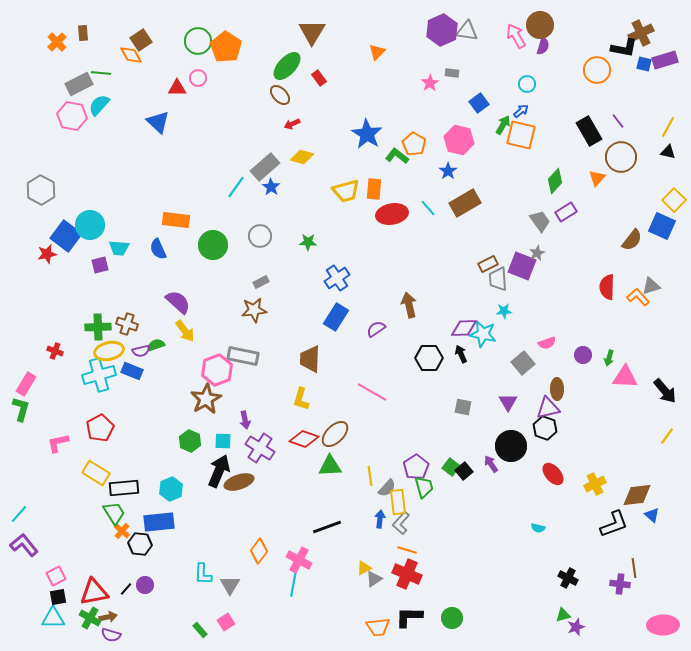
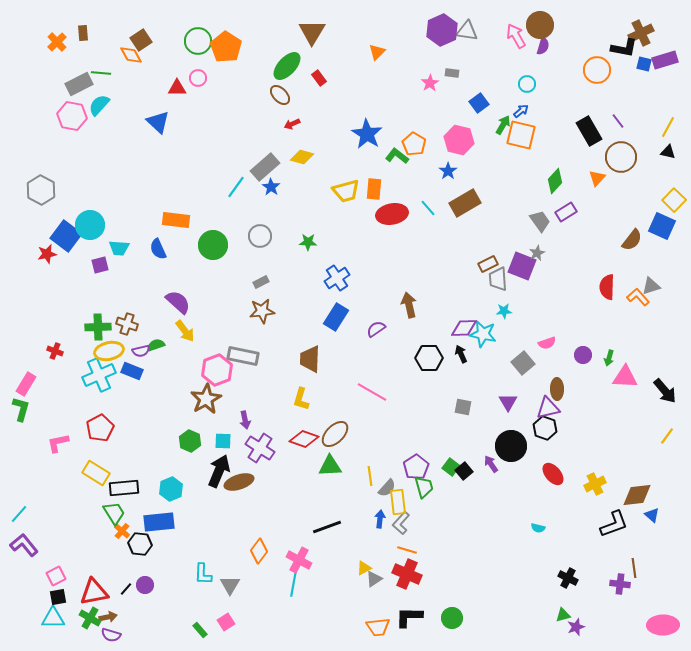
brown star at (254, 310): moved 8 px right, 1 px down
cyan cross at (99, 375): rotated 8 degrees counterclockwise
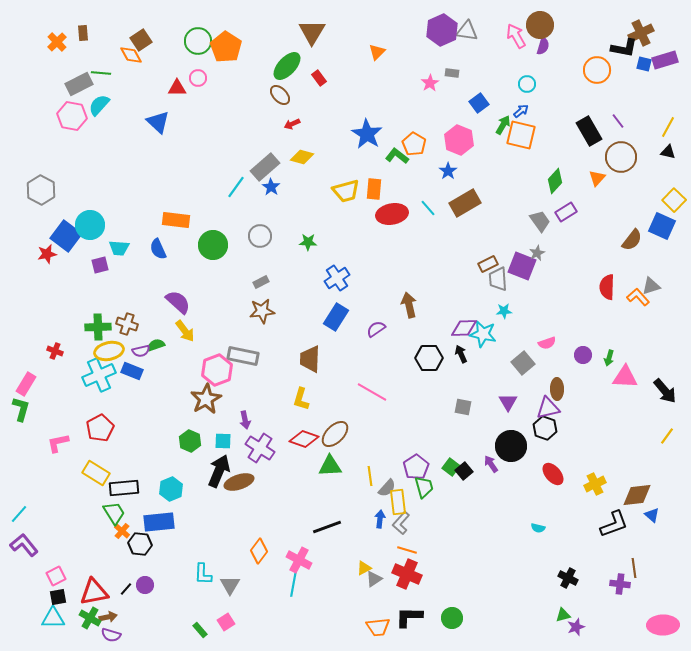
pink hexagon at (459, 140): rotated 8 degrees clockwise
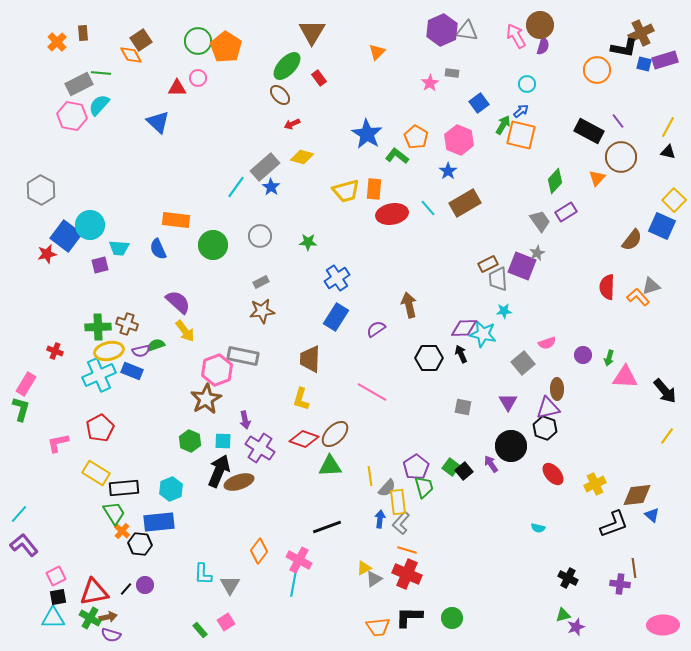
black rectangle at (589, 131): rotated 32 degrees counterclockwise
orange pentagon at (414, 144): moved 2 px right, 7 px up
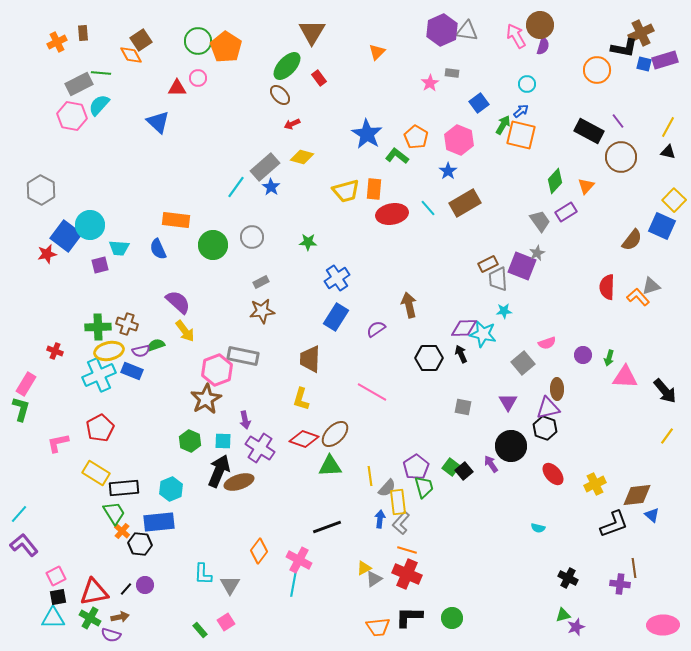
orange cross at (57, 42): rotated 18 degrees clockwise
orange triangle at (597, 178): moved 11 px left, 8 px down
gray circle at (260, 236): moved 8 px left, 1 px down
brown arrow at (108, 617): moved 12 px right
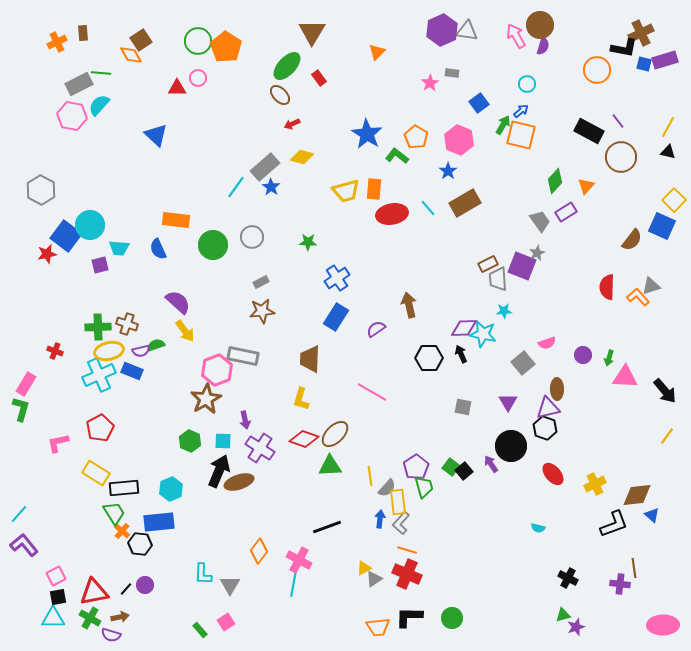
blue triangle at (158, 122): moved 2 px left, 13 px down
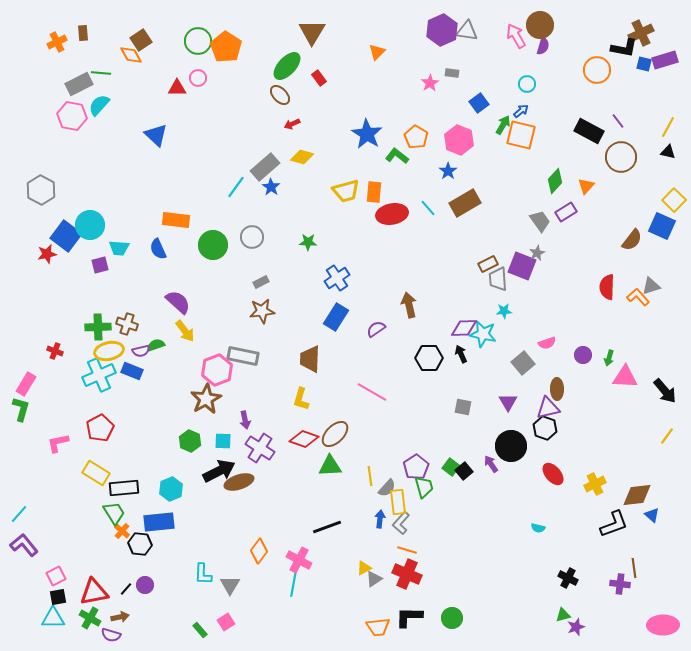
orange rectangle at (374, 189): moved 3 px down
black arrow at (219, 471): rotated 40 degrees clockwise
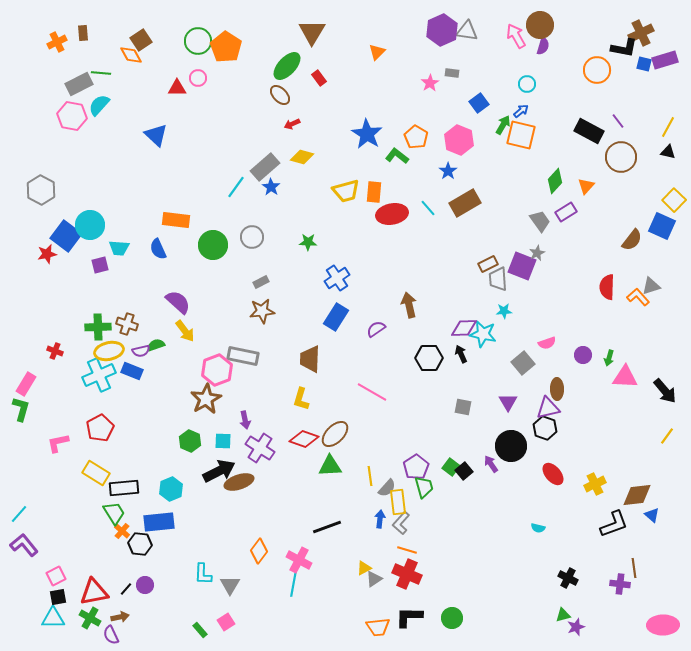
purple semicircle at (111, 635): rotated 48 degrees clockwise
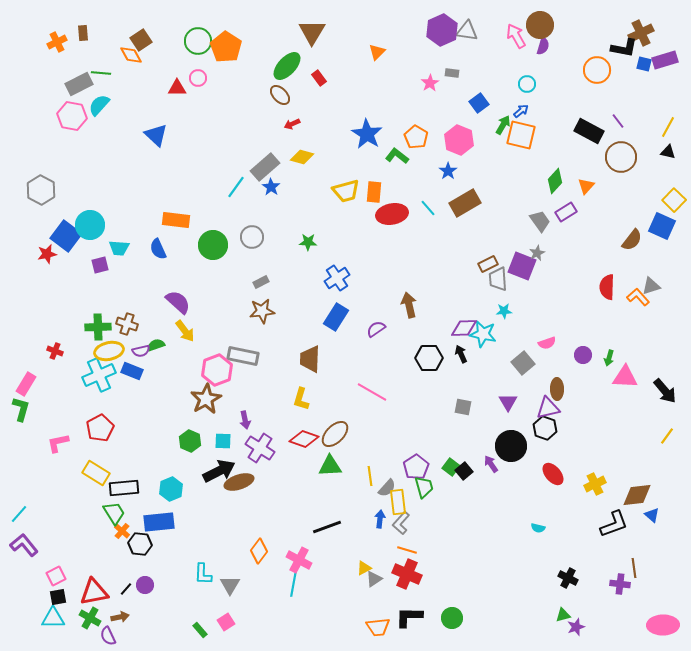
purple semicircle at (111, 635): moved 3 px left, 1 px down
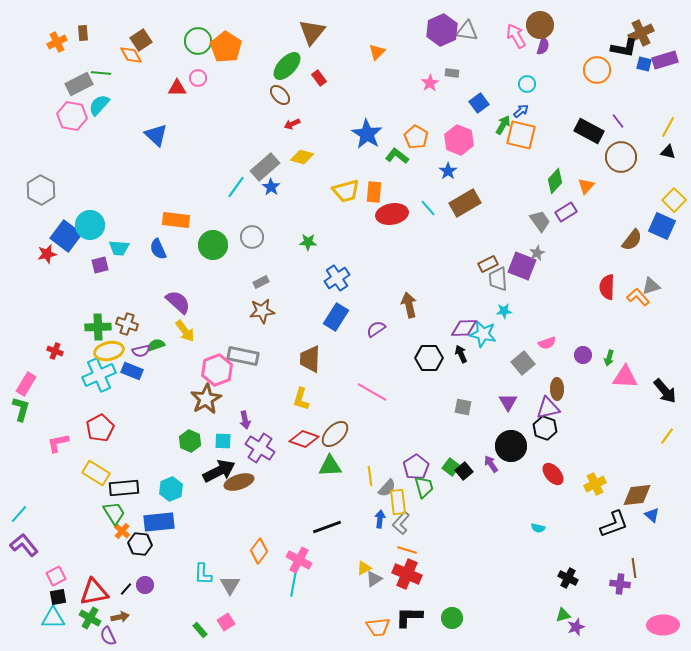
brown triangle at (312, 32): rotated 8 degrees clockwise
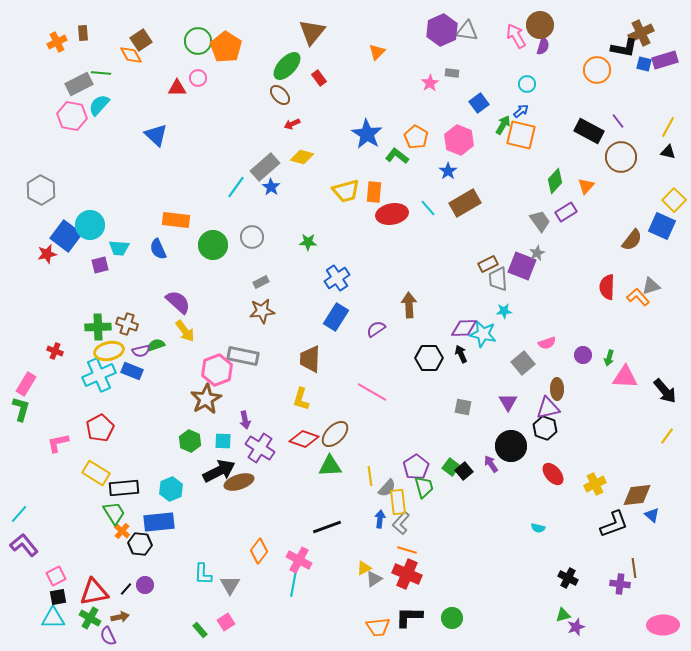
brown arrow at (409, 305): rotated 10 degrees clockwise
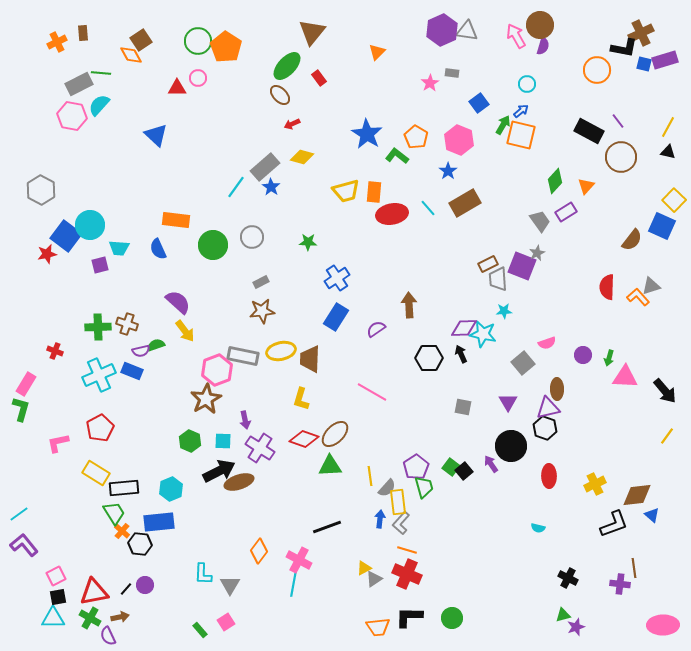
yellow ellipse at (109, 351): moved 172 px right
red ellipse at (553, 474): moved 4 px left, 2 px down; rotated 40 degrees clockwise
cyan line at (19, 514): rotated 12 degrees clockwise
